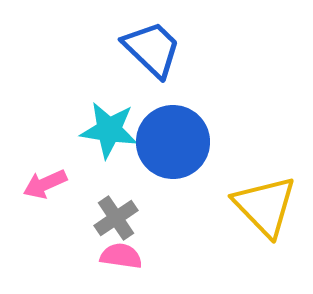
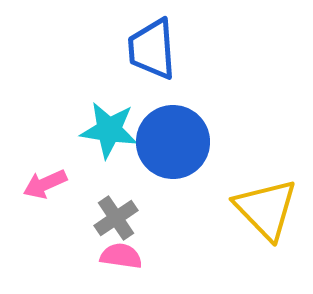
blue trapezoid: rotated 138 degrees counterclockwise
yellow triangle: moved 1 px right, 3 px down
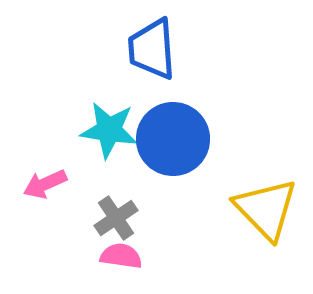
blue circle: moved 3 px up
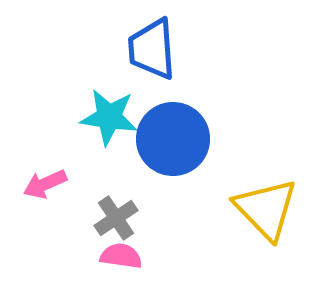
cyan star: moved 13 px up
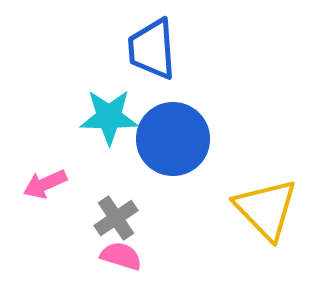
cyan star: rotated 8 degrees counterclockwise
pink semicircle: rotated 9 degrees clockwise
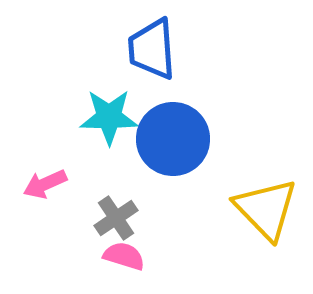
pink semicircle: moved 3 px right
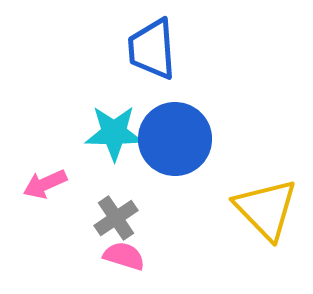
cyan star: moved 5 px right, 16 px down
blue circle: moved 2 px right
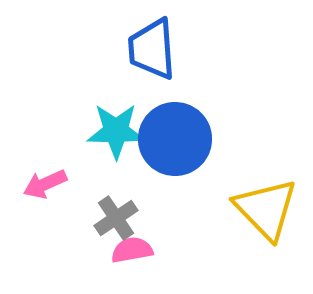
cyan star: moved 2 px right, 2 px up
pink semicircle: moved 8 px right, 6 px up; rotated 27 degrees counterclockwise
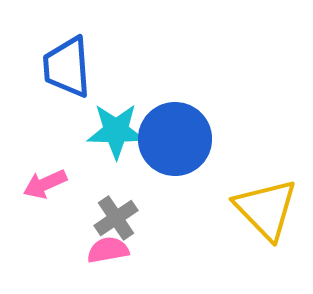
blue trapezoid: moved 85 px left, 18 px down
pink semicircle: moved 24 px left
